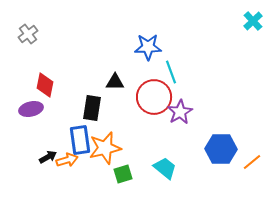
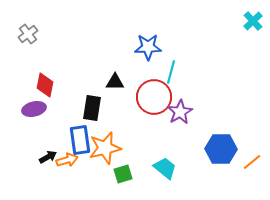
cyan line: rotated 35 degrees clockwise
purple ellipse: moved 3 px right
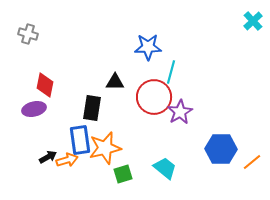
gray cross: rotated 36 degrees counterclockwise
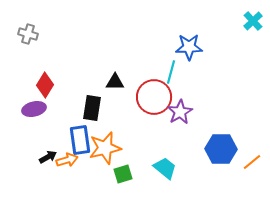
blue star: moved 41 px right
red diamond: rotated 20 degrees clockwise
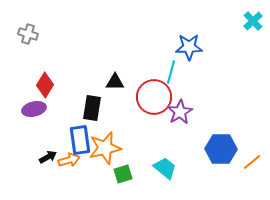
orange arrow: moved 2 px right
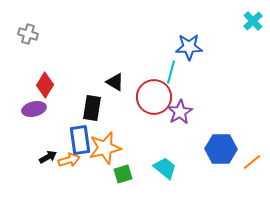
black triangle: rotated 30 degrees clockwise
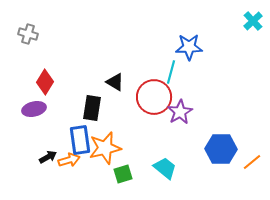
red diamond: moved 3 px up
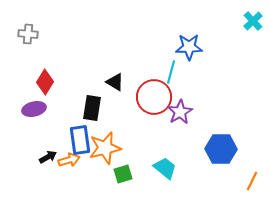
gray cross: rotated 12 degrees counterclockwise
orange line: moved 19 px down; rotated 24 degrees counterclockwise
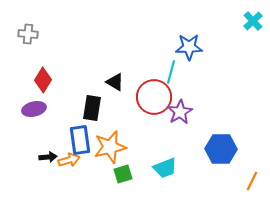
red diamond: moved 2 px left, 2 px up
orange star: moved 5 px right, 1 px up
black arrow: rotated 24 degrees clockwise
cyan trapezoid: rotated 120 degrees clockwise
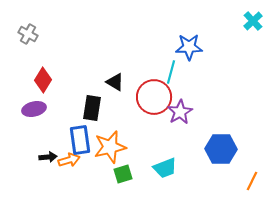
gray cross: rotated 24 degrees clockwise
